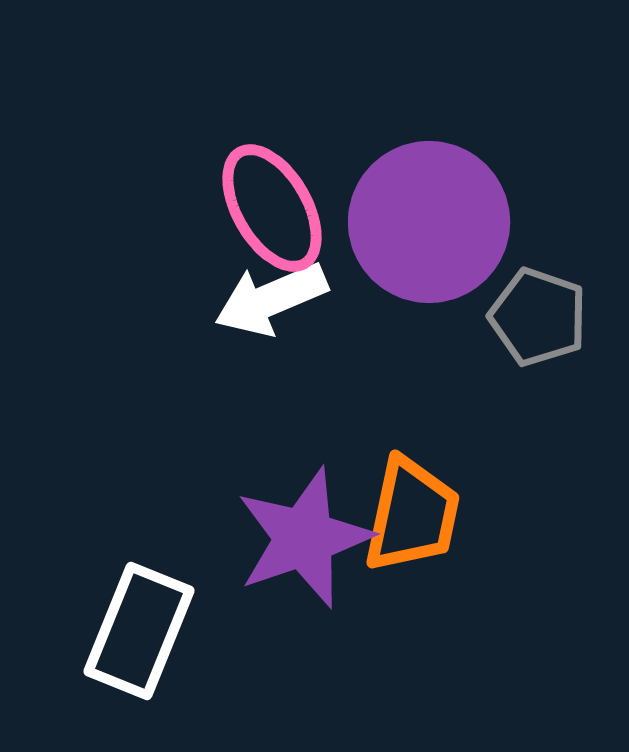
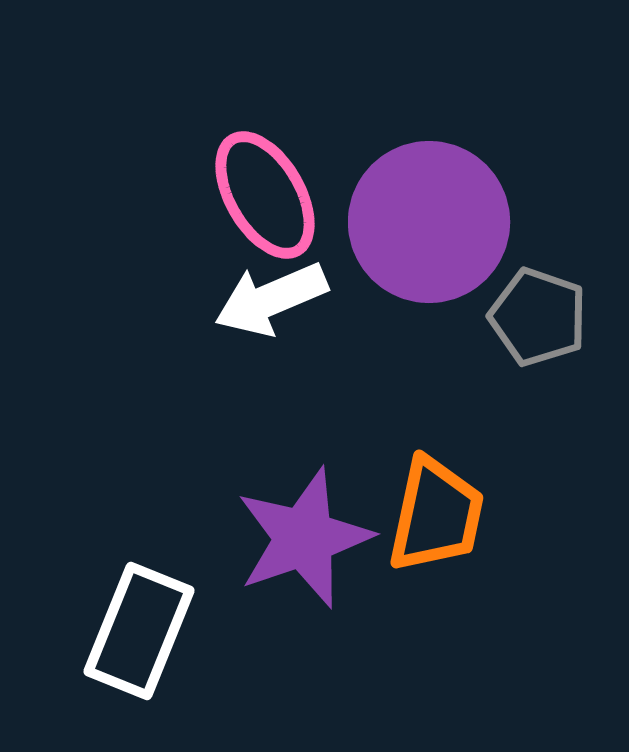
pink ellipse: moved 7 px left, 13 px up
orange trapezoid: moved 24 px right
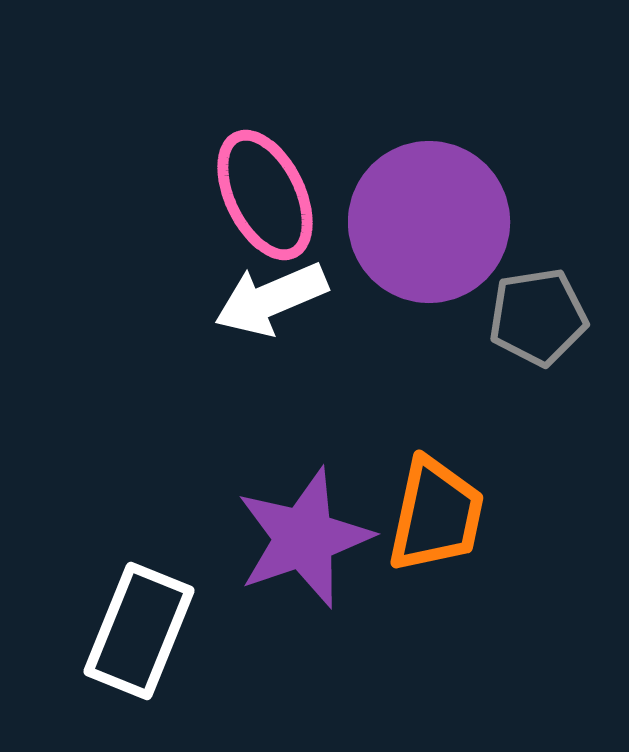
pink ellipse: rotated 4 degrees clockwise
gray pentagon: rotated 28 degrees counterclockwise
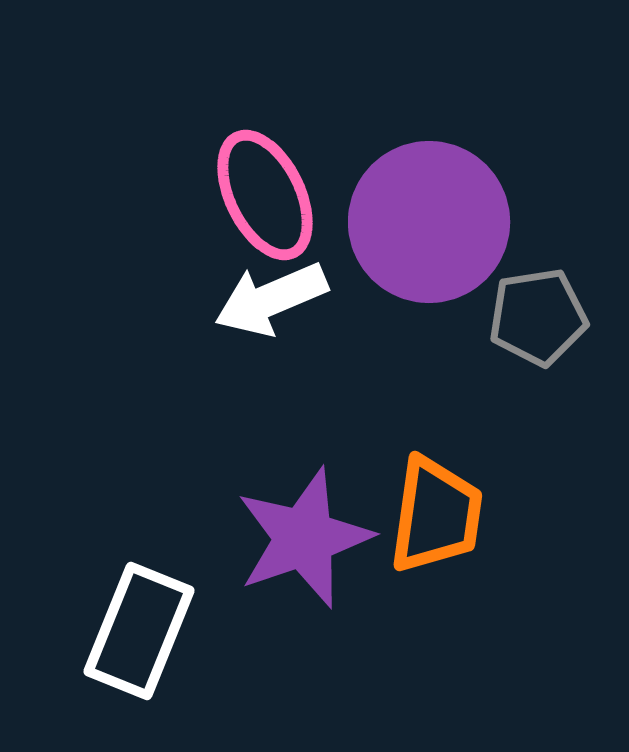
orange trapezoid: rotated 4 degrees counterclockwise
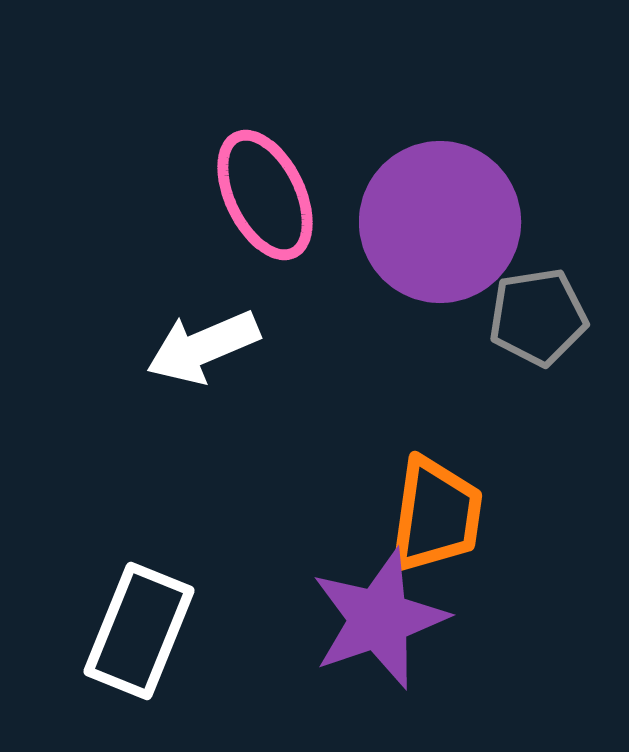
purple circle: moved 11 px right
white arrow: moved 68 px left, 48 px down
purple star: moved 75 px right, 81 px down
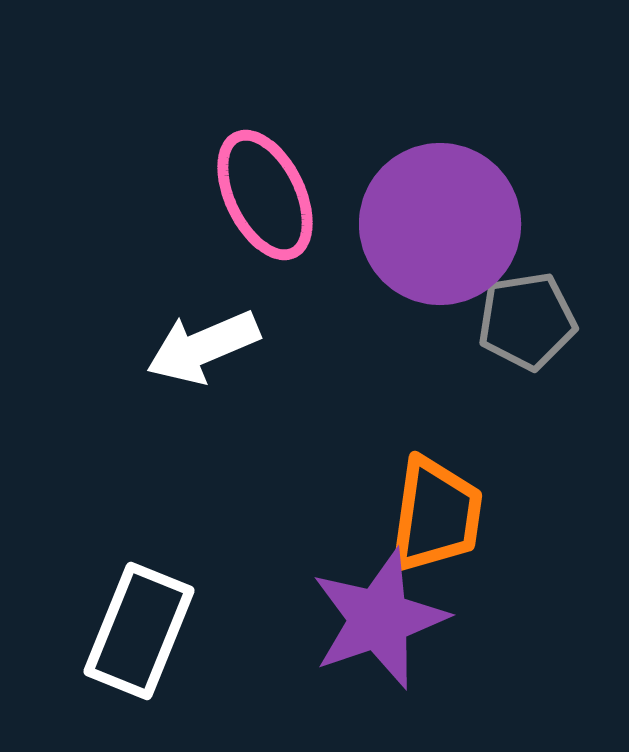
purple circle: moved 2 px down
gray pentagon: moved 11 px left, 4 px down
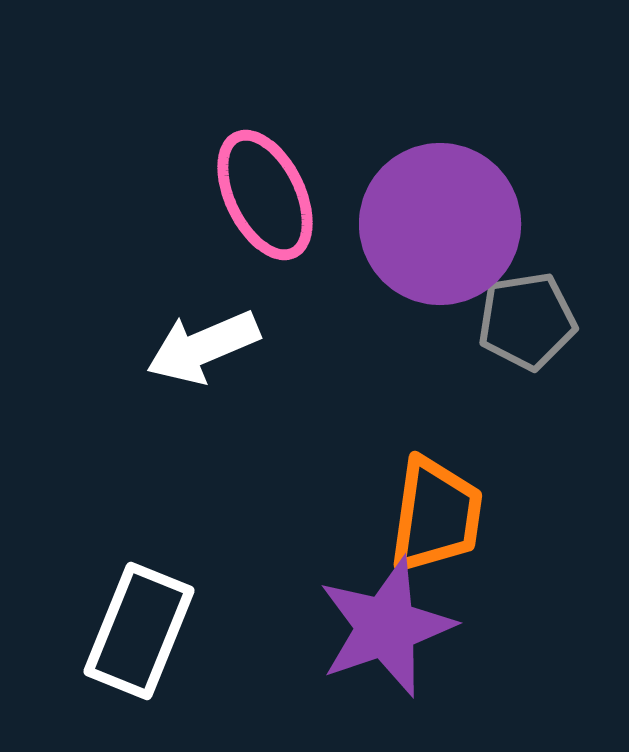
purple star: moved 7 px right, 8 px down
